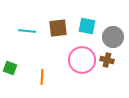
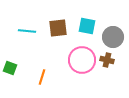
orange line: rotated 14 degrees clockwise
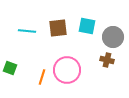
pink circle: moved 15 px left, 10 px down
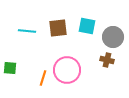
green square: rotated 16 degrees counterclockwise
orange line: moved 1 px right, 1 px down
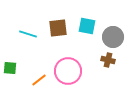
cyan line: moved 1 px right, 3 px down; rotated 12 degrees clockwise
brown cross: moved 1 px right
pink circle: moved 1 px right, 1 px down
orange line: moved 4 px left, 2 px down; rotated 35 degrees clockwise
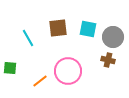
cyan square: moved 1 px right, 3 px down
cyan line: moved 4 px down; rotated 42 degrees clockwise
orange line: moved 1 px right, 1 px down
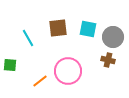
green square: moved 3 px up
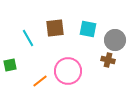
brown square: moved 3 px left
gray circle: moved 2 px right, 3 px down
green square: rotated 16 degrees counterclockwise
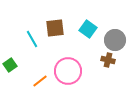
cyan square: rotated 24 degrees clockwise
cyan line: moved 4 px right, 1 px down
green square: rotated 24 degrees counterclockwise
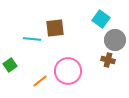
cyan square: moved 13 px right, 10 px up
cyan line: rotated 54 degrees counterclockwise
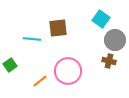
brown square: moved 3 px right
brown cross: moved 1 px right, 1 px down
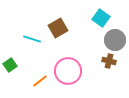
cyan square: moved 1 px up
brown square: rotated 24 degrees counterclockwise
cyan line: rotated 12 degrees clockwise
